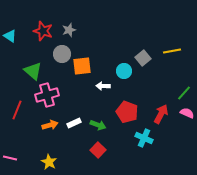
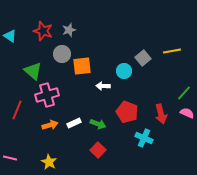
red arrow: rotated 138 degrees clockwise
green arrow: moved 1 px up
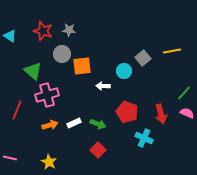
gray star: rotated 24 degrees clockwise
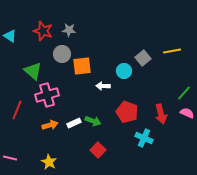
green arrow: moved 5 px left, 3 px up
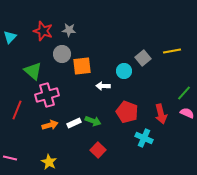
cyan triangle: moved 1 px down; rotated 40 degrees clockwise
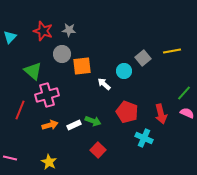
white arrow: moved 1 px right, 2 px up; rotated 40 degrees clockwise
red line: moved 3 px right
white rectangle: moved 2 px down
